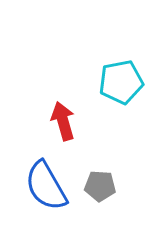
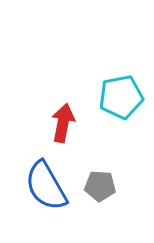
cyan pentagon: moved 15 px down
red arrow: moved 2 px down; rotated 27 degrees clockwise
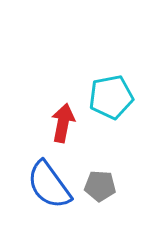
cyan pentagon: moved 10 px left
blue semicircle: moved 3 px right, 1 px up; rotated 6 degrees counterclockwise
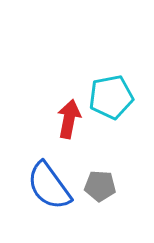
red arrow: moved 6 px right, 4 px up
blue semicircle: moved 1 px down
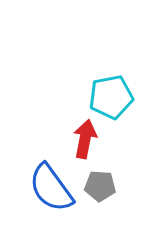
red arrow: moved 16 px right, 20 px down
blue semicircle: moved 2 px right, 2 px down
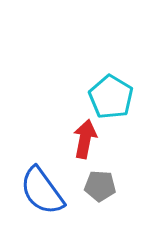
cyan pentagon: rotated 30 degrees counterclockwise
blue semicircle: moved 9 px left, 3 px down
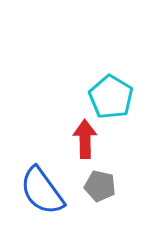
red arrow: rotated 12 degrees counterclockwise
gray pentagon: rotated 8 degrees clockwise
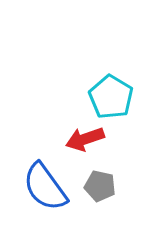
red arrow: rotated 108 degrees counterclockwise
blue semicircle: moved 3 px right, 4 px up
